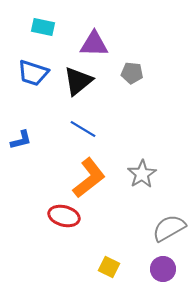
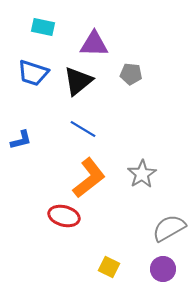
gray pentagon: moved 1 px left, 1 px down
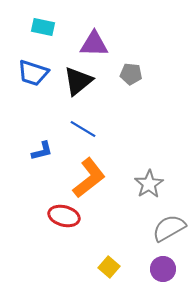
blue L-shape: moved 21 px right, 11 px down
gray star: moved 7 px right, 10 px down
yellow square: rotated 15 degrees clockwise
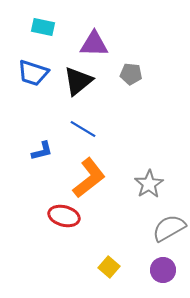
purple circle: moved 1 px down
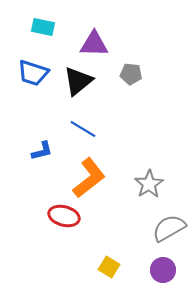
yellow square: rotated 10 degrees counterclockwise
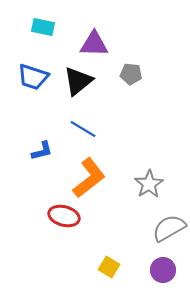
blue trapezoid: moved 4 px down
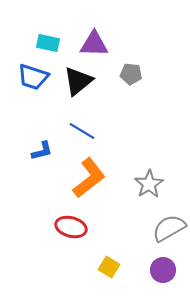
cyan rectangle: moved 5 px right, 16 px down
blue line: moved 1 px left, 2 px down
red ellipse: moved 7 px right, 11 px down
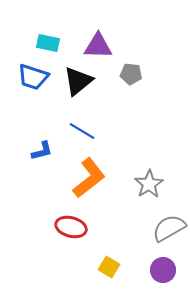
purple triangle: moved 4 px right, 2 px down
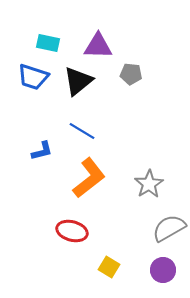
red ellipse: moved 1 px right, 4 px down
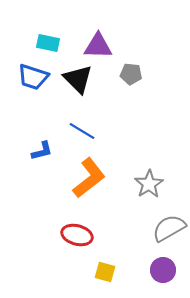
black triangle: moved 2 px up; rotated 36 degrees counterclockwise
red ellipse: moved 5 px right, 4 px down
yellow square: moved 4 px left, 5 px down; rotated 15 degrees counterclockwise
